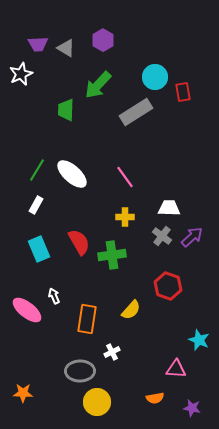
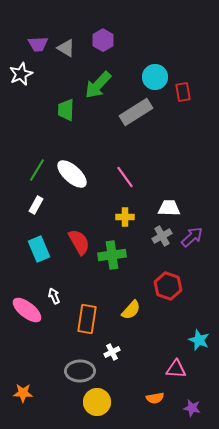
gray cross: rotated 24 degrees clockwise
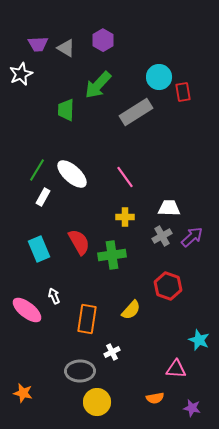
cyan circle: moved 4 px right
white rectangle: moved 7 px right, 8 px up
orange star: rotated 12 degrees clockwise
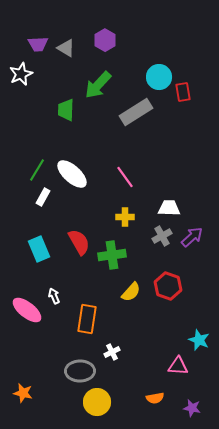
purple hexagon: moved 2 px right
yellow semicircle: moved 18 px up
pink triangle: moved 2 px right, 3 px up
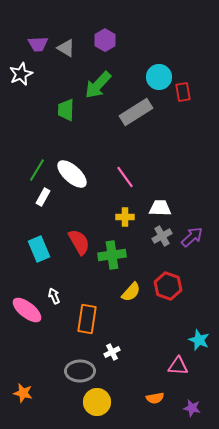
white trapezoid: moved 9 px left
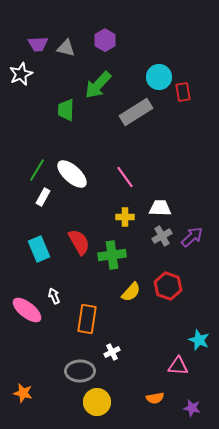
gray triangle: rotated 18 degrees counterclockwise
